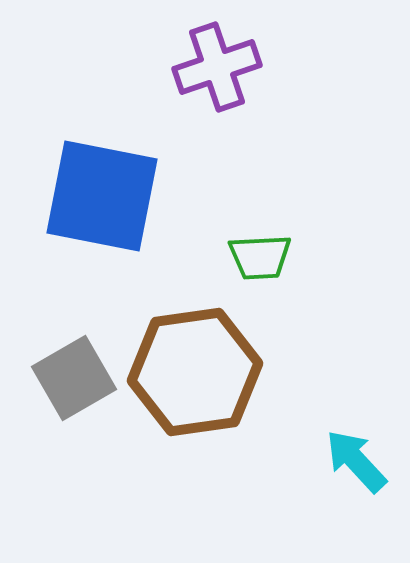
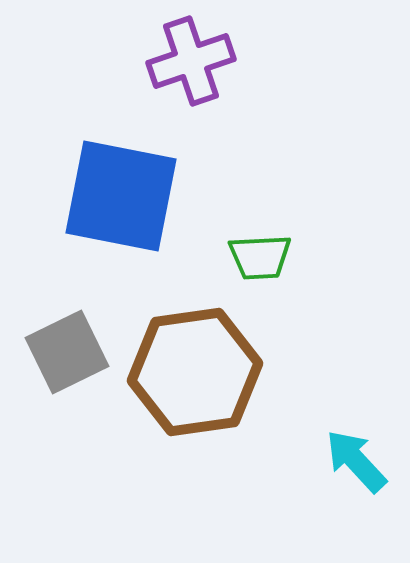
purple cross: moved 26 px left, 6 px up
blue square: moved 19 px right
gray square: moved 7 px left, 26 px up; rotated 4 degrees clockwise
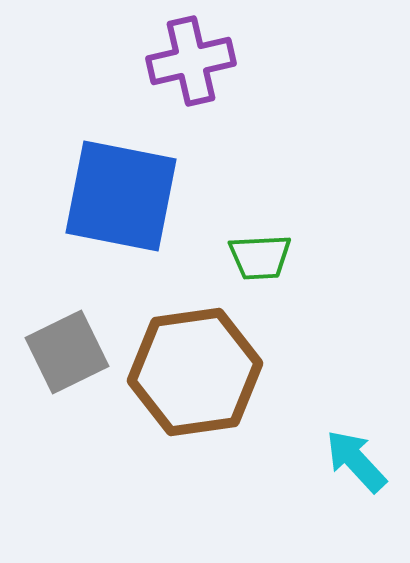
purple cross: rotated 6 degrees clockwise
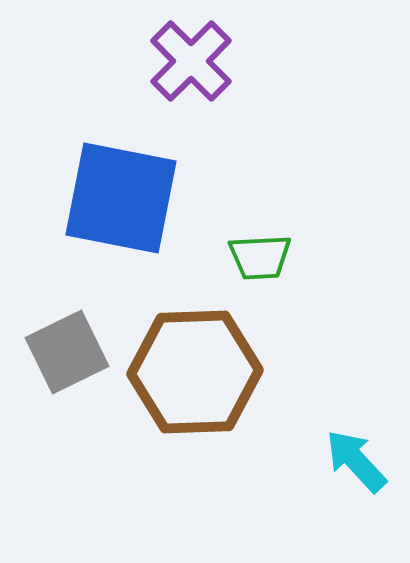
purple cross: rotated 32 degrees counterclockwise
blue square: moved 2 px down
brown hexagon: rotated 6 degrees clockwise
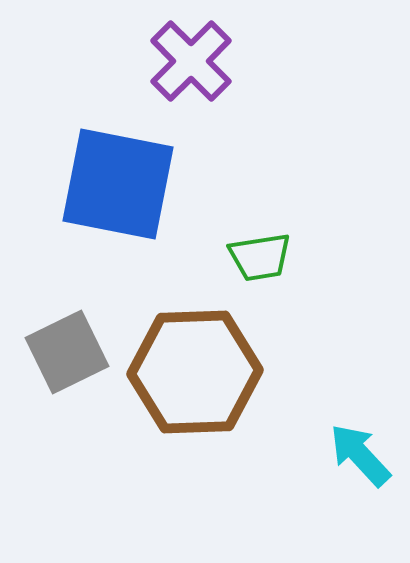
blue square: moved 3 px left, 14 px up
green trapezoid: rotated 6 degrees counterclockwise
cyan arrow: moved 4 px right, 6 px up
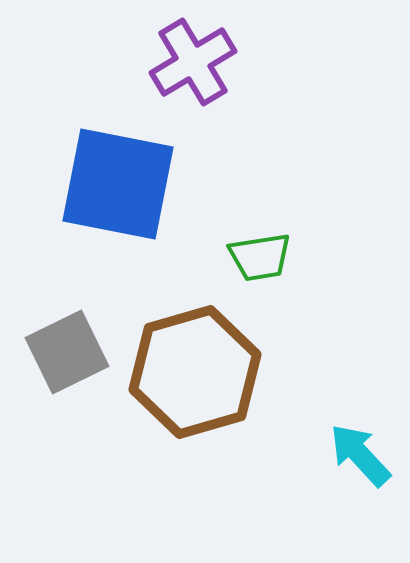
purple cross: moved 2 px right, 1 px down; rotated 14 degrees clockwise
brown hexagon: rotated 14 degrees counterclockwise
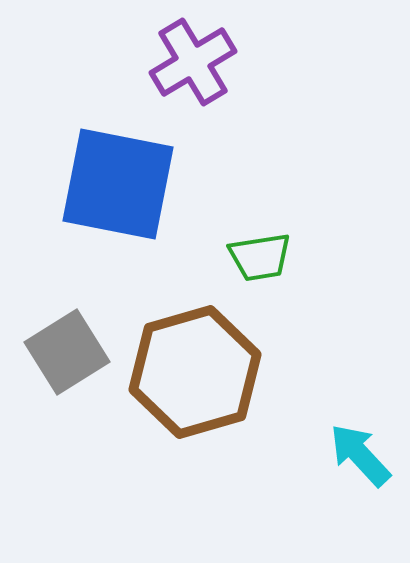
gray square: rotated 6 degrees counterclockwise
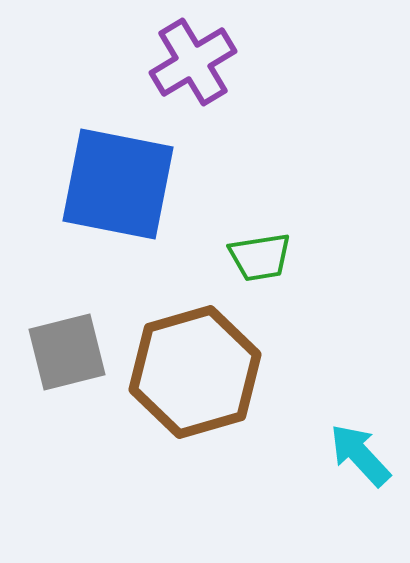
gray square: rotated 18 degrees clockwise
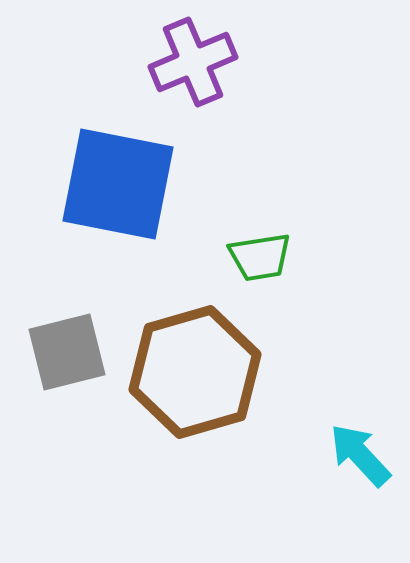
purple cross: rotated 8 degrees clockwise
